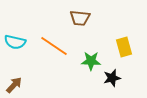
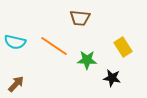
yellow rectangle: moved 1 px left; rotated 18 degrees counterclockwise
green star: moved 4 px left, 1 px up
black star: rotated 24 degrees clockwise
brown arrow: moved 2 px right, 1 px up
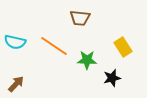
black star: rotated 24 degrees counterclockwise
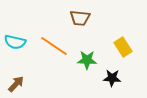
black star: rotated 18 degrees clockwise
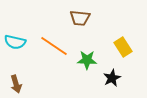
black star: rotated 30 degrees counterclockwise
brown arrow: rotated 120 degrees clockwise
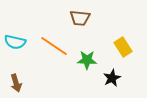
brown arrow: moved 1 px up
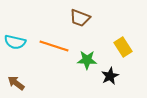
brown trapezoid: rotated 15 degrees clockwise
orange line: rotated 16 degrees counterclockwise
black star: moved 2 px left, 2 px up
brown arrow: rotated 144 degrees clockwise
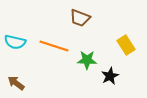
yellow rectangle: moved 3 px right, 2 px up
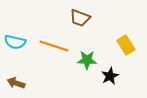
brown arrow: rotated 18 degrees counterclockwise
